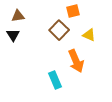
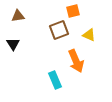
brown square: rotated 24 degrees clockwise
black triangle: moved 9 px down
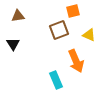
cyan rectangle: moved 1 px right
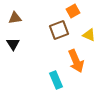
orange square: rotated 16 degrees counterclockwise
brown triangle: moved 3 px left, 2 px down
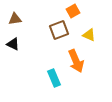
brown triangle: moved 1 px down
black triangle: rotated 32 degrees counterclockwise
cyan rectangle: moved 2 px left, 2 px up
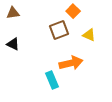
orange square: rotated 16 degrees counterclockwise
brown triangle: moved 2 px left, 6 px up
orange arrow: moved 5 px left, 2 px down; rotated 80 degrees counterclockwise
cyan rectangle: moved 2 px left, 2 px down
